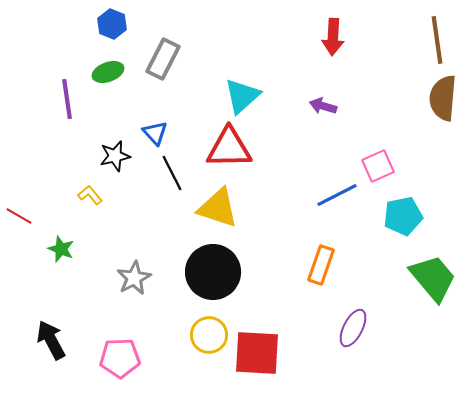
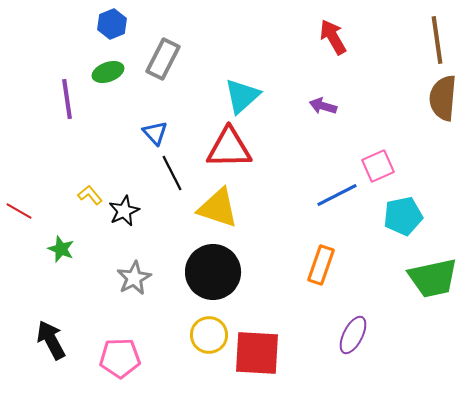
blue hexagon: rotated 16 degrees clockwise
red arrow: rotated 147 degrees clockwise
black star: moved 9 px right, 55 px down; rotated 12 degrees counterclockwise
red line: moved 5 px up
green trapezoid: rotated 118 degrees clockwise
purple ellipse: moved 7 px down
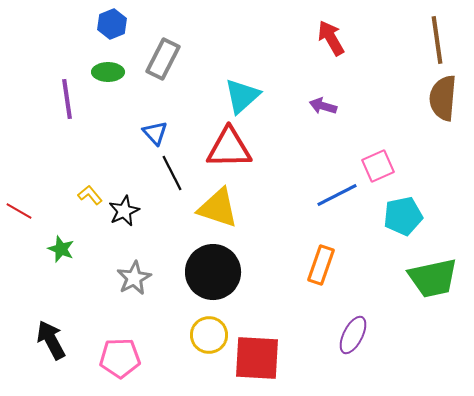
red arrow: moved 2 px left, 1 px down
green ellipse: rotated 20 degrees clockwise
red square: moved 5 px down
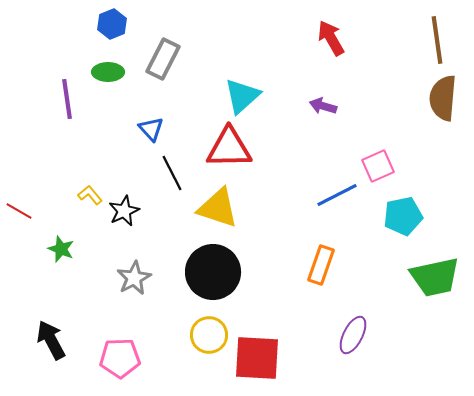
blue triangle: moved 4 px left, 4 px up
green trapezoid: moved 2 px right, 1 px up
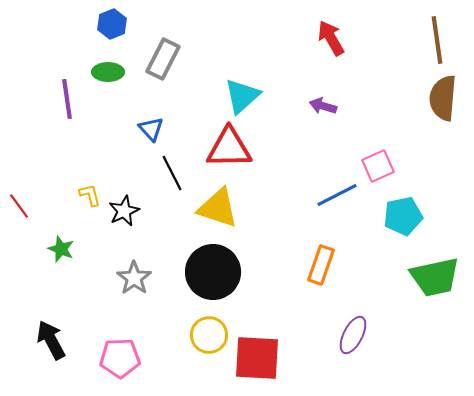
yellow L-shape: rotated 25 degrees clockwise
red line: moved 5 px up; rotated 24 degrees clockwise
gray star: rotated 8 degrees counterclockwise
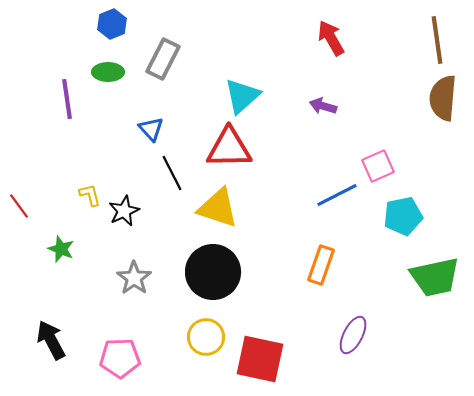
yellow circle: moved 3 px left, 2 px down
red square: moved 3 px right, 1 px down; rotated 9 degrees clockwise
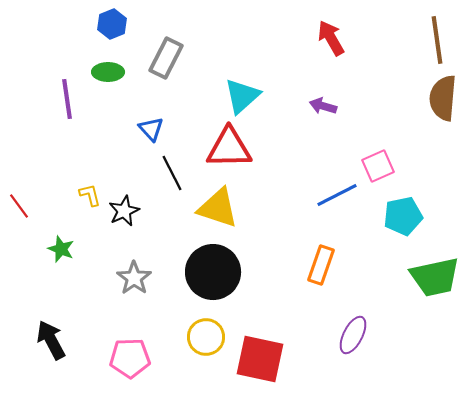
gray rectangle: moved 3 px right, 1 px up
pink pentagon: moved 10 px right
